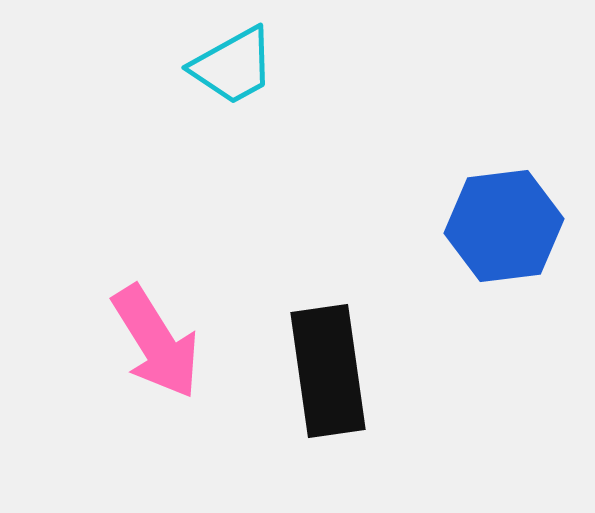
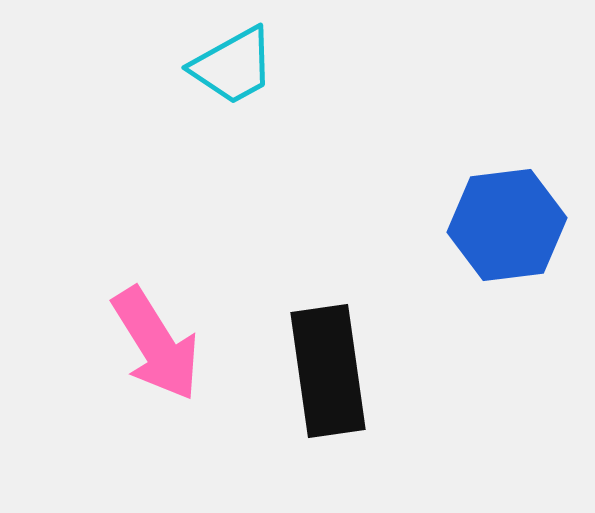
blue hexagon: moved 3 px right, 1 px up
pink arrow: moved 2 px down
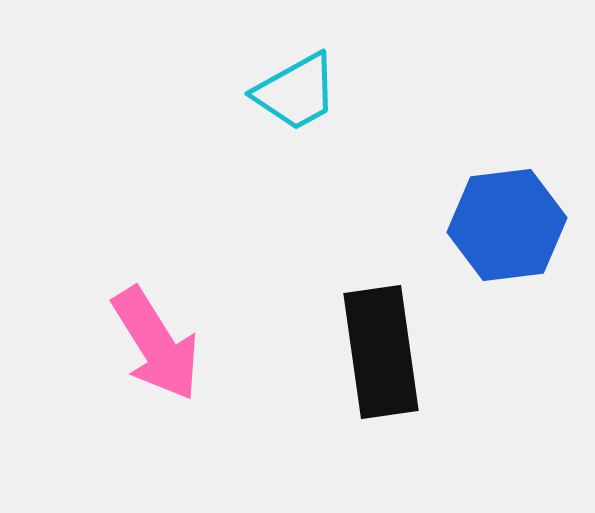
cyan trapezoid: moved 63 px right, 26 px down
black rectangle: moved 53 px right, 19 px up
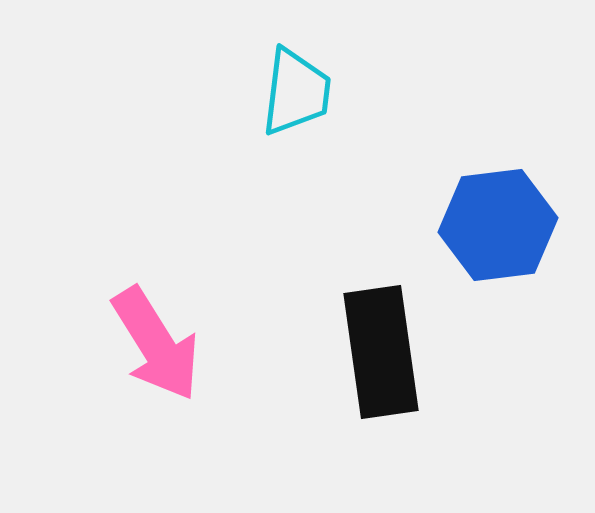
cyan trapezoid: rotated 54 degrees counterclockwise
blue hexagon: moved 9 px left
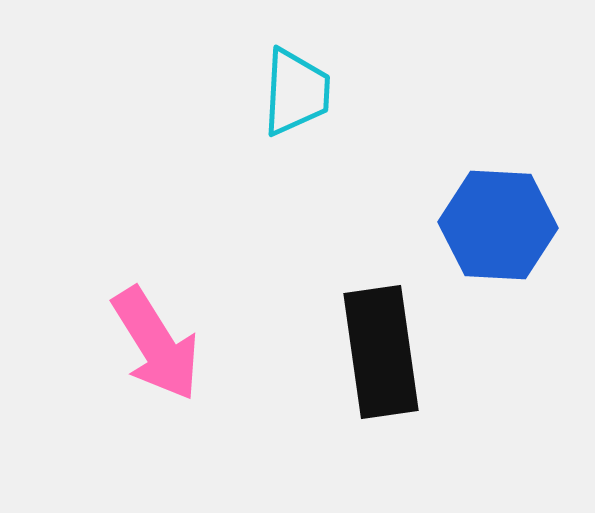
cyan trapezoid: rotated 4 degrees counterclockwise
blue hexagon: rotated 10 degrees clockwise
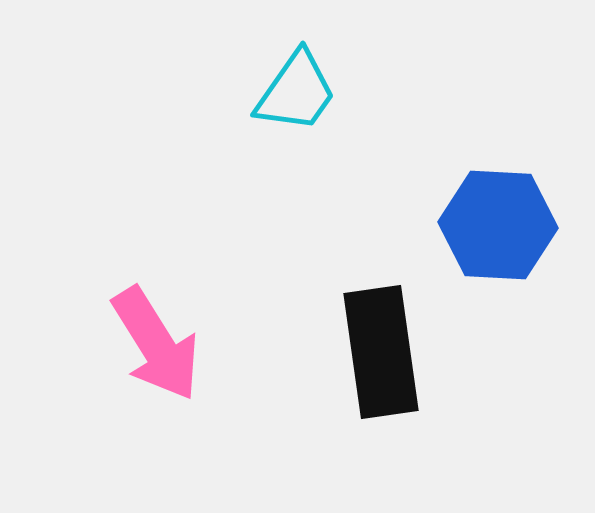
cyan trapezoid: rotated 32 degrees clockwise
